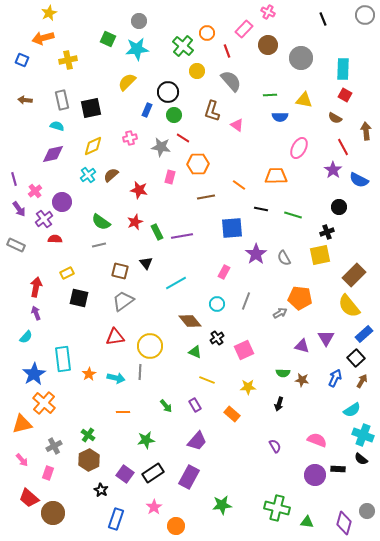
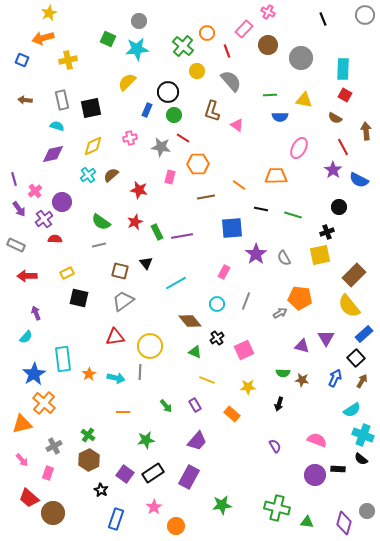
red arrow at (36, 287): moved 9 px left, 11 px up; rotated 102 degrees counterclockwise
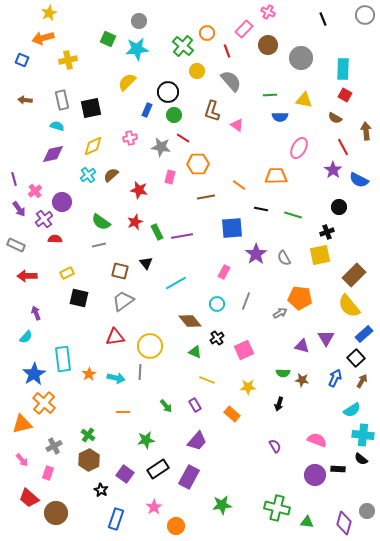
cyan cross at (363, 435): rotated 15 degrees counterclockwise
black rectangle at (153, 473): moved 5 px right, 4 px up
brown circle at (53, 513): moved 3 px right
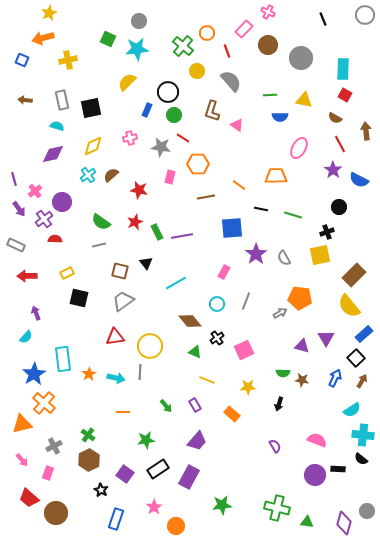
red line at (343, 147): moved 3 px left, 3 px up
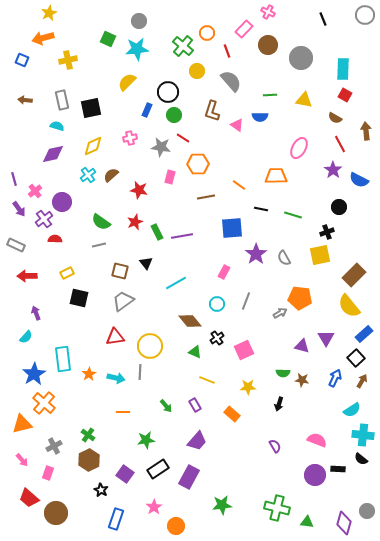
blue semicircle at (280, 117): moved 20 px left
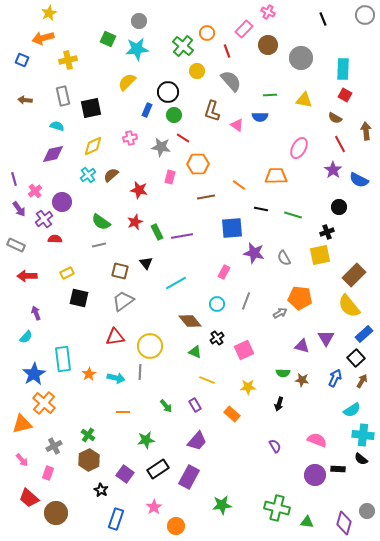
gray rectangle at (62, 100): moved 1 px right, 4 px up
purple star at (256, 254): moved 2 px left, 1 px up; rotated 25 degrees counterclockwise
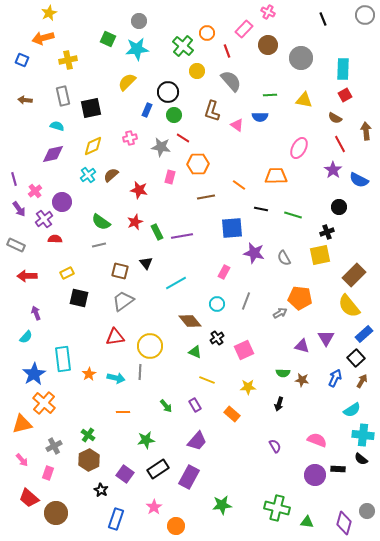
red square at (345, 95): rotated 32 degrees clockwise
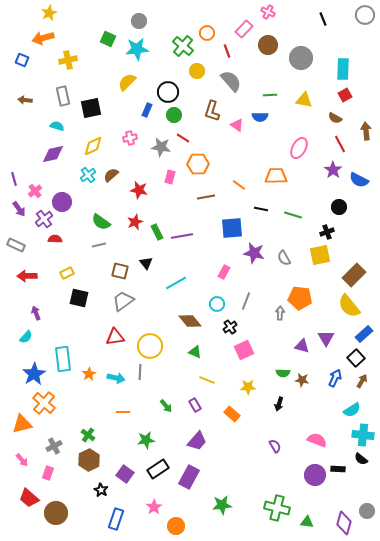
gray arrow at (280, 313): rotated 56 degrees counterclockwise
black cross at (217, 338): moved 13 px right, 11 px up
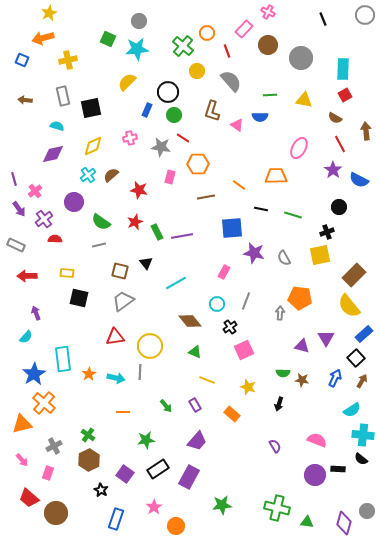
purple circle at (62, 202): moved 12 px right
yellow rectangle at (67, 273): rotated 32 degrees clockwise
yellow star at (248, 387): rotated 21 degrees clockwise
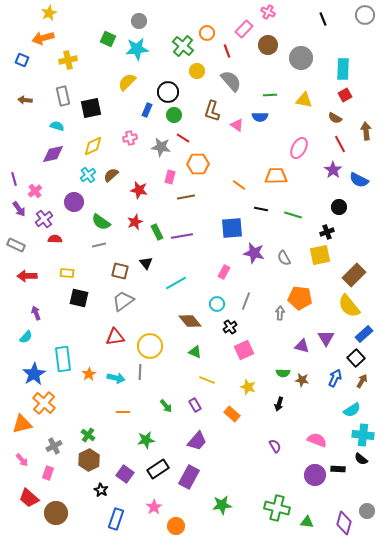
brown line at (206, 197): moved 20 px left
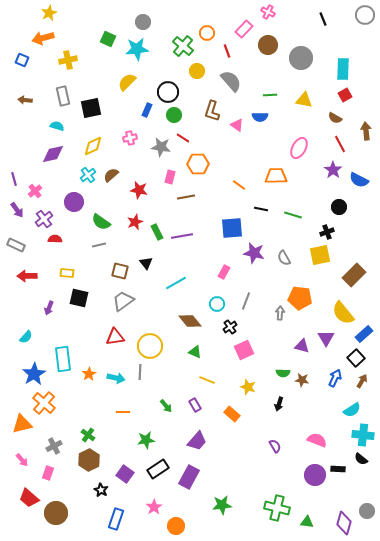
gray circle at (139, 21): moved 4 px right, 1 px down
purple arrow at (19, 209): moved 2 px left, 1 px down
yellow semicircle at (349, 306): moved 6 px left, 7 px down
purple arrow at (36, 313): moved 13 px right, 5 px up; rotated 136 degrees counterclockwise
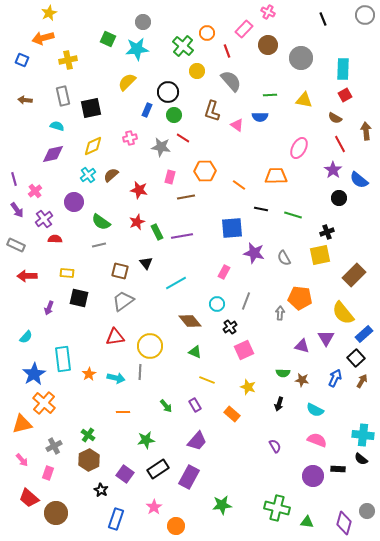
orange hexagon at (198, 164): moved 7 px right, 7 px down
blue semicircle at (359, 180): rotated 12 degrees clockwise
black circle at (339, 207): moved 9 px up
red star at (135, 222): moved 2 px right
cyan semicircle at (352, 410): moved 37 px left; rotated 60 degrees clockwise
purple circle at (315, 475): moved 2 px left, 1 px down
